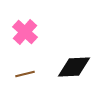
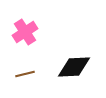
pink cross: rotated 15 degrees clockwise
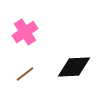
brown line: rotated 24 degrees counterclockwise
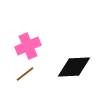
pink cross: moved 3 px right, 14 px down; rotated 10 degrees clockwise
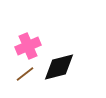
black diamond: moved 15 px left; rotated 12 degrees counterclockwise
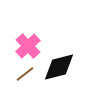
pink cross: rotated 20 degrees counterclockwise
